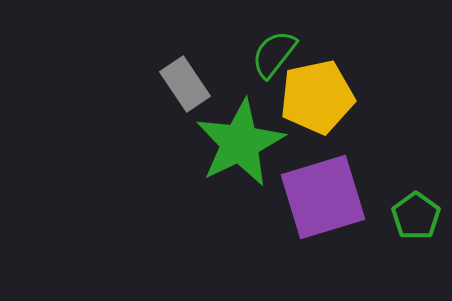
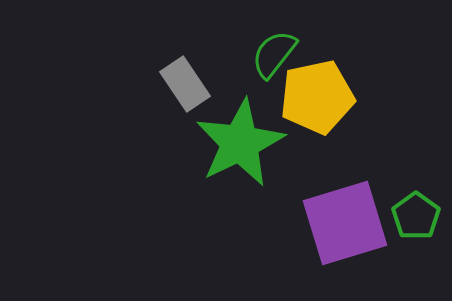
purple square: moved 22 px right, 26 px down
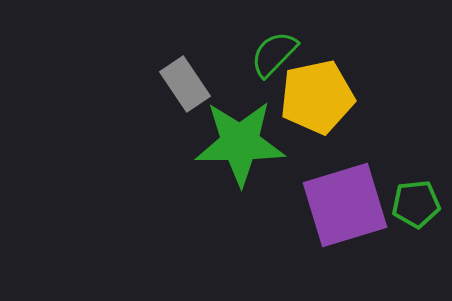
green semicircle: rotated 6 degrees clockwise
green star: rotated 26 degrees clockwise
green pentagon: moved 12 px up; rotated 30 degrees clockwise
purple square: moved 18 px up
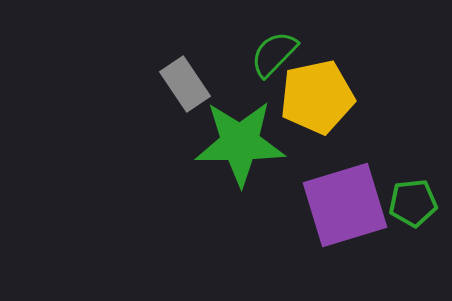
green pentagon: moved 3 px left, 1 px up
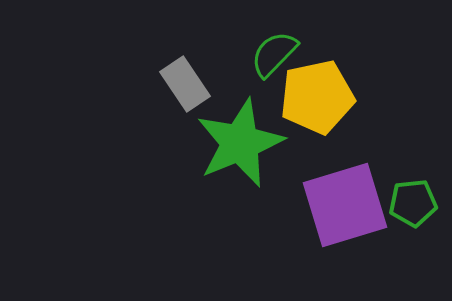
green star: rotated 22 degrees counterclockwise
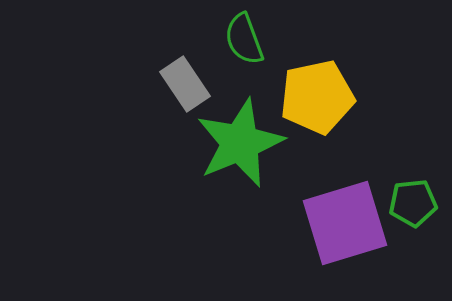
green semicircle: moved 30 px left, 15 px up; rotated 64 degrees counterclockwise
purple square: moved 18 px down
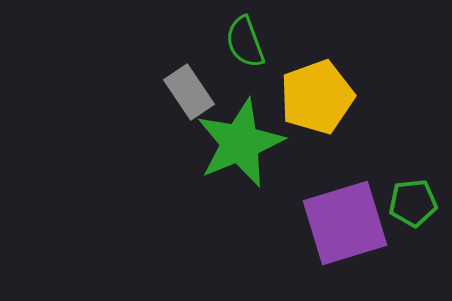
green semicircle: moved 1 px right, 3 px down
gray rectangle: moved 4 px right, 8 px down
yellow pentagon: rotated 8 degrees counterclockwise
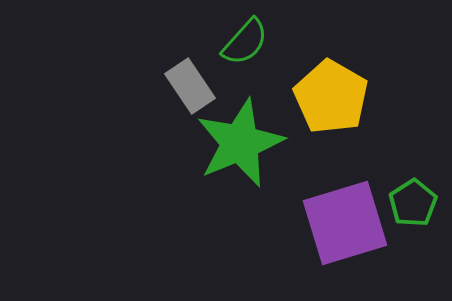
green semicircle: rotated 118 degrees counterclockwise
gray rectangle: moved 1 px right, 6 px up
yellow pentagon: moved 14 px right; rotated 22 degrees counterclockwise
green pentagon: rotated 27 degrees counterclockwise
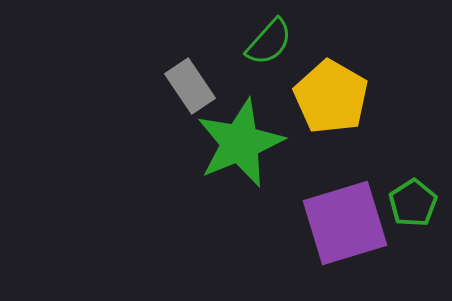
green semicircle: moved 24 px right
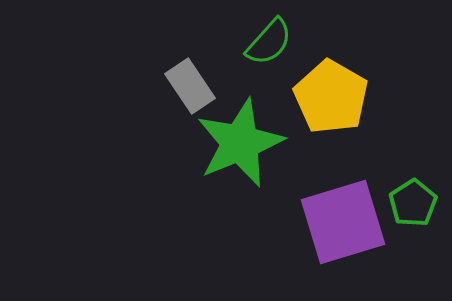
purple square: moved 2 px left, 1 px up
